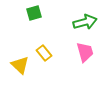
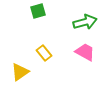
green square: moved 4 px right, 2 px up
pink trapezoid: rotated 45 degrees counterclockwise
yellow triangle: moved 7 px down; rotated 42 degrees clockwise
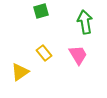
green square: moved 3 px right
green arrow: rotated 85 degrees counterclockwise
pink trapezoid: moved 7 px left, 3 px down; rotated 30 degrees clockwise
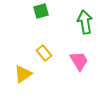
pink trapezoid: moved 1 px right, 6 px down
yellow triangle: moved 3 px right, 2 px down
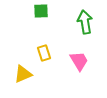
green square: rotated 14 degrees clockwise
yellow rectangle: rotated 21 degrees clockwise
yellow triangle: rotated 12 degrees clockwise
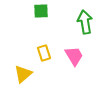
pink trapezoid: moved 5 px left, 5 px up
yellow triangle: rotated 18 degrees counterclockwise
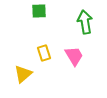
green square: moved 2 px left
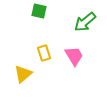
green square: rotated 14 degrees clockwise
green arrow: rotated 120 degrees counterclockwise
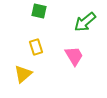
yellow rectangle: moved 8 px left, 6 px up
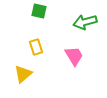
green arrow: rotated 25 degrees clockwise
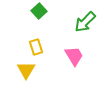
green square: rotated 35 degrees clockwise
green arrow: rotated 30 degrees counterclockwise
yellow triangle: moved 3 px right, 4 px up; rotated 18 degrees counterclockwise
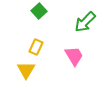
yellow rectangle: rotated 42 degrees clockwise
